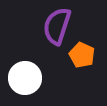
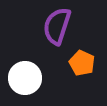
orange pentagon: moved 8 px down
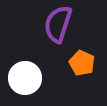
purple semicircle: moved 1 px right, 2 px up
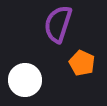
white circle: moved 2 px down
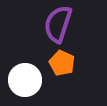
orange pentagon: moved 20 px left
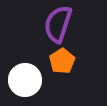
orange pentagon: moved 2 px up; rotated 15 degrees clockwise
